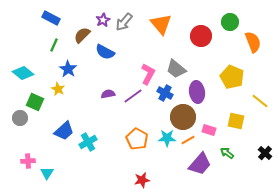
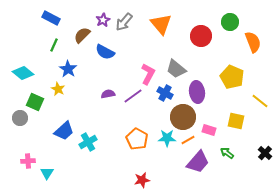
purple trapezoid: moved 2 px left, 2 px up
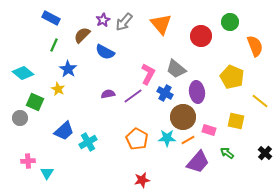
orange semicircle: moved 2 px right, 4 px down
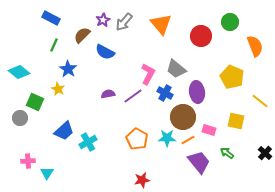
cyan diamond: moved 4 px left, 1 px up
purple trapezoid: moved 1 px right; rotated 80 degrees counterclockwise
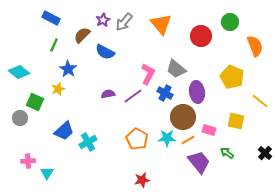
yellow star: rotated 24 degrees clockwise
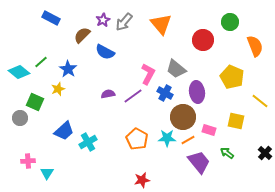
red circle: moved 2 px right, 4 px down
green line: moved 13 px left, 17 px down; rotated 24 degrees clockwise
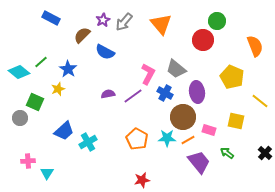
green circle: moved 13 px left, 1 px up
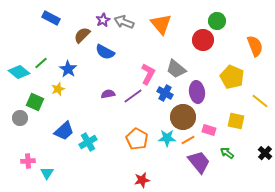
gray arrow: rotated 72 degrees clockwise
green line: moved 1 px down
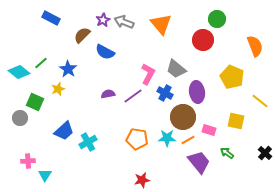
green circle: moved 2 px up
orange pentagon: rotated 20 degrees counterclockwise
cyan triangle: moved 2 px left, 2 px down
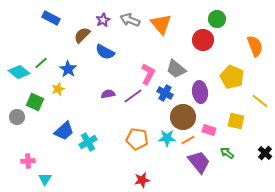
gray arrow: moved 6 px right, 2 px up
purple ellipse: moved 3 px right
gray circle: moved 3 px left, 1 px up
cyan triangle: moved 4 px down
